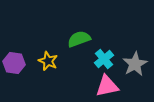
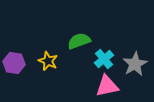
green semicircle: moved 2 px down
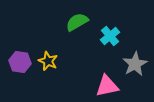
green semicircle: moved 2 px left, 19 px up; rotated 10 degrees counterclockwise
cyan cross: moved 6 px right, 23 px up
purple hexagon: moved 6 px right, 1 px up
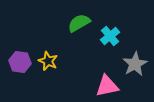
green semicircle: moved 2 px right, 1 px down
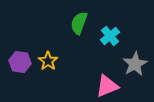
green semicircle: rotated 40 degrees counterclockwise
yellow star: rotated 12 degrees clockwise
pink triangle: rotated 10 degrees counterclockwise
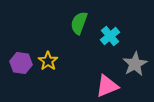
purple hexagon: moved 1 px right, 1 px down
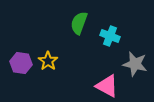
cyan cross: rotated 30 degrees counterclockwise
gray star: rotated 30 degrees counterclockwise
pink triangle: rotated 50 degrees clockwise
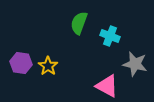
yellow star: moved 5 px down
